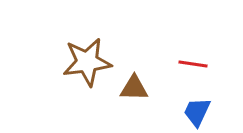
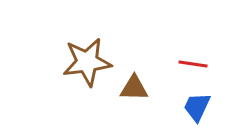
blue trapezoid: moved 5 px up
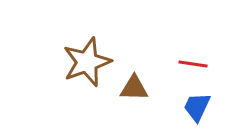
brown star: rotated 12 degrees counterclockwise
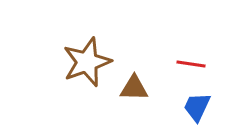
red line: moved 2 px left
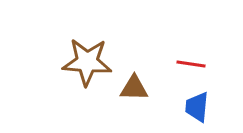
brown star: rotated 24 degrees clockwise
blue trapezoid: rotated 20 degrees counterclockwise
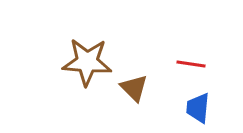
brown triangle: rotated 44 degrees clockwise
blue trapezoid: moved 1 px right, 1 px down
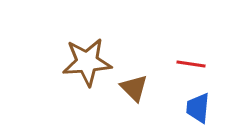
brown star: rotated 9 degrees counterclockwise
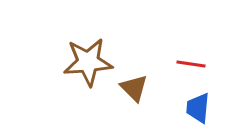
brown star: moved 1 px right
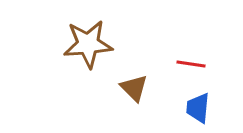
brown star: moved 18 px up
